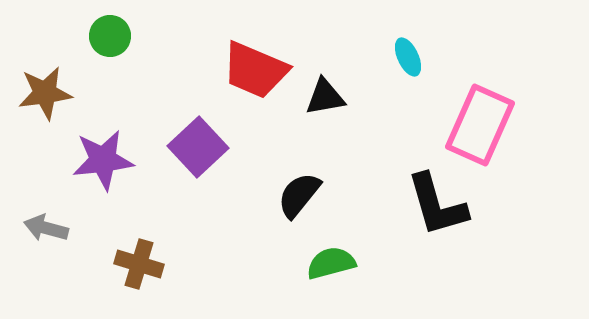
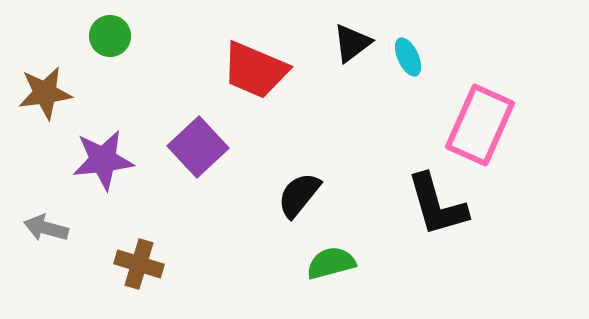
black triangle: moved 27 px right, 54 px up; rotated 27 degrees counterclockwise
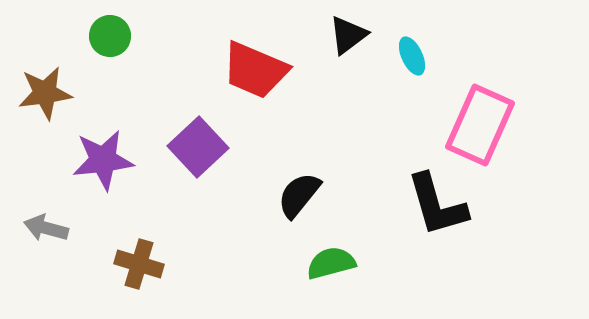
black triangle: moved 4 px left, 8 px up
cyan ellipse: moved 4 px right, 1 px up
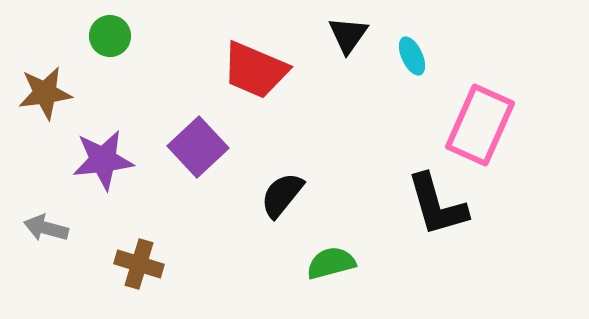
black triangle: rotated 18 degrees counterclockwise
black semicircle: moved 17 px left
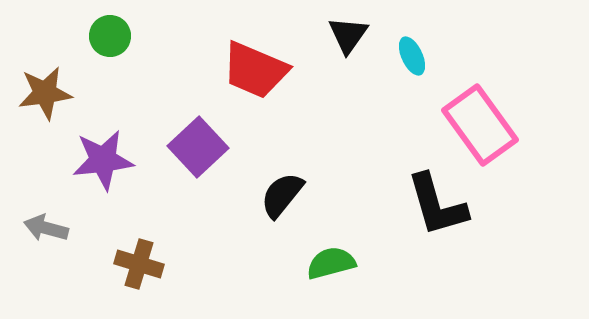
pink rectangle: rotated 60 degrees counterclockwise
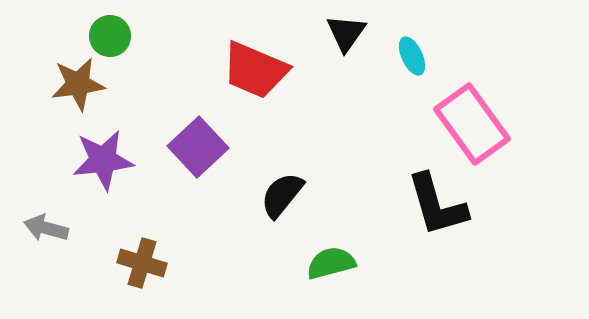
black triangle: moved 2 px left, 2 px up
brown star: moved 33 px right, 9 px up
pink rectangle: moved 8 px left, 1 px up
brown cross: moved 3 px right, 1 px up
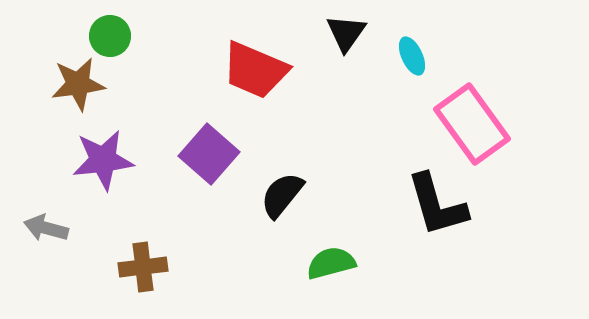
purple square: moved 11 px right, 7 px down; rotated 6 degrees counterclockwise
brown cross: moved 1 px right, 4 px down; rotated 24 degrees counterclockwise
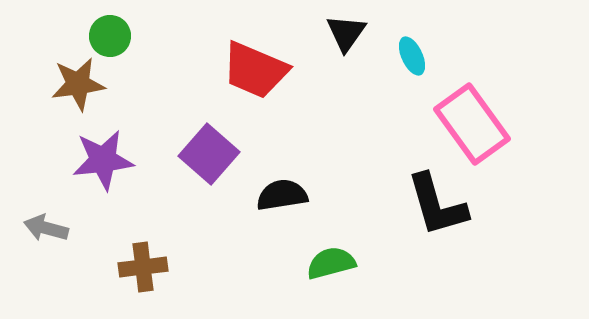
black semicircle: rotated 42 degrees clockwise
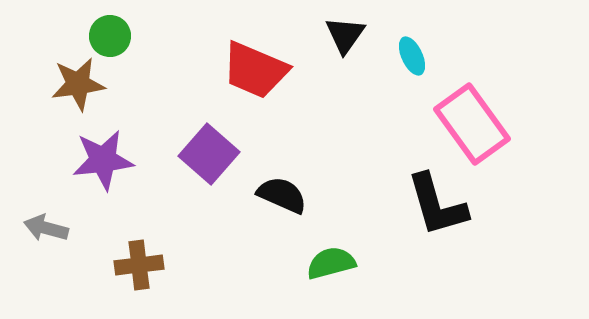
black triangle: moved 1 px left, 2 px down
black semicircle: rotated 33 degrees clockwise
brown cross: moved 4 px left, 2 px up
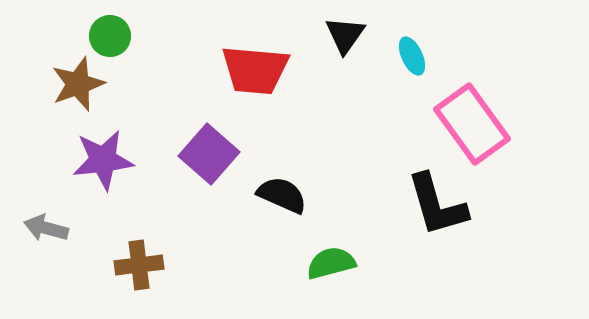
red trapezoid: rotated 18 degrees counterclockwise
brown star: rotated 12 degrees counterclockwise
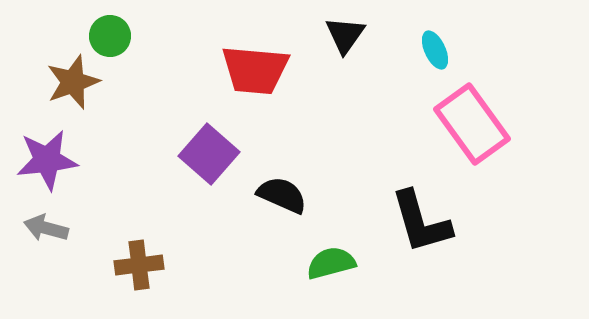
cyan ellipse: moved 23 px right, 6 px up
brown star: moved 5 px left, 2 px up
purple star: moved 56 px left
black L-shape: moved 16 px left, 17 px down
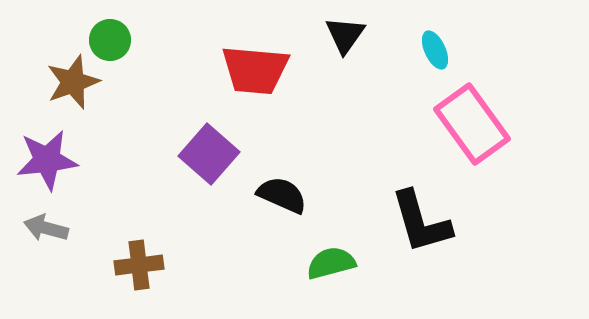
green circle: moved 4 px down
